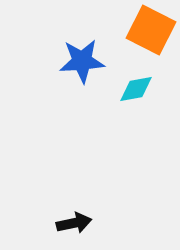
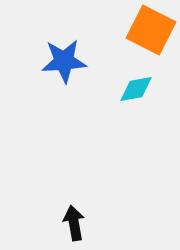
blue star: moved 18 px left
black arrow: rotated 88 degrees counterclockwise
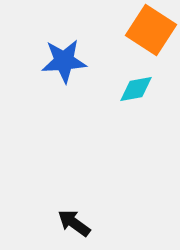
orange square: rotated 6 degrees clockwise
black arrow: rotated 44 degrees counterclockwise
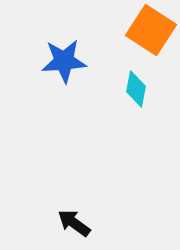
cyan diamond: rotated 69 degrees counterclockwise
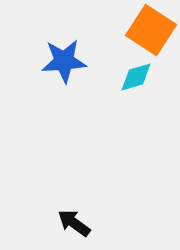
cyan diamond: moved 12 px up; rotated 63 degrees clockwise
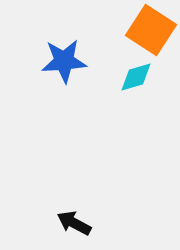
black arrow: rotated 8 degrees counterclockwise
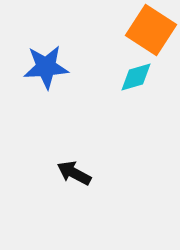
blue star: moved 18 px left, 6 px down
black arrow: moved 50 px up
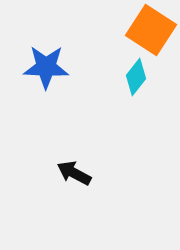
blue star: rotated 6 degrees clockwise
cyan diamond: rotated 36 degrees counterclockwise
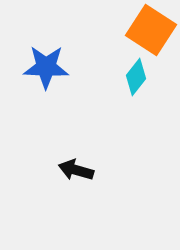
black arrow: moved 2 px right, 3 px up; rotated 12 degrees counterclockwise
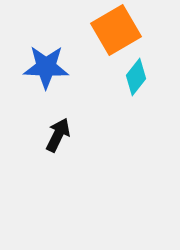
orange square: moved 35 px left; rotated 27 degrees clockwise
black arrow: moved 18 px left, 35 px up; rotated 100 degrees clockwise
